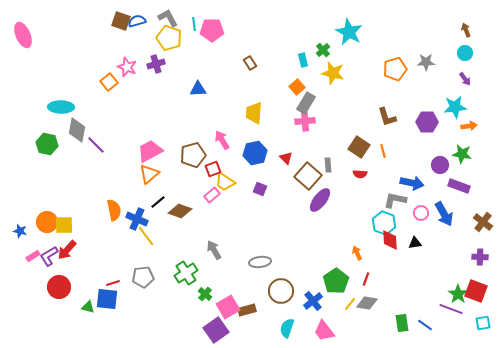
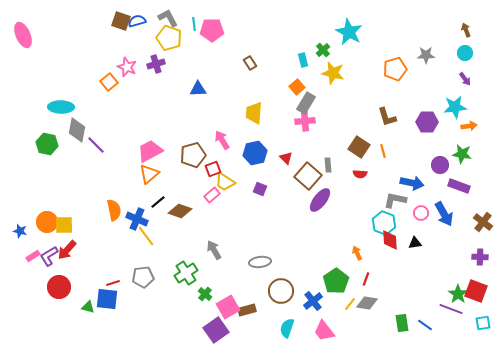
gray star at (426, 62): moved 7 px up
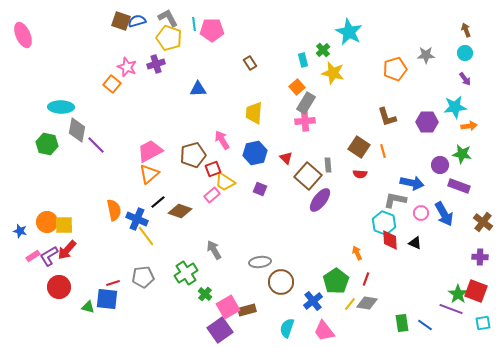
orange square at (109, 82): moved 3 px right, 2 px down; rotated 12 degrees counterclockwise
black triangle at (415, 243): rotated 32 degrees clockwise
brown circle at (281, 291): moved 9 px up
purple square at (216, 330): moved 4 px right
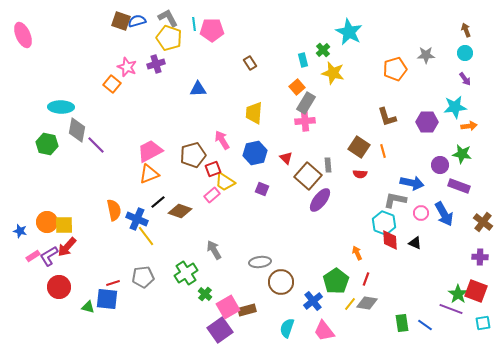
orange triangle at (149, 174): rotated 20 degrees clockwise
purple square at (260, 189): moved 2 px right
red arrow at (67, 250): moved 3 px up
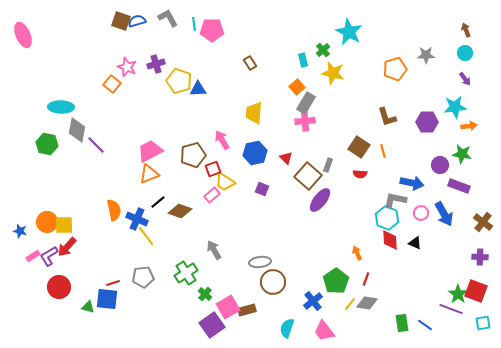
yellow pentagon at (169, 38): moved 10 px right, 43 px down
gray rectangle at (328, 165): rotated 24 degrees clockwise
cyan hexagon at (384, 223): moved 3 px right, 5 px up
brown circle at (281, 282): moved 8 px left
purple square at (220, 330): moved 8 px left, 5 px up
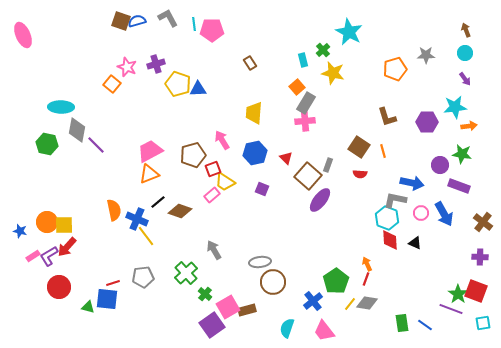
yellow pentagon at (179, 81): moved 1 px left, 3 px down
orange arrow at (357, 253): moved 10 px right, 11 px down
green cross at (186, 273): rotated 10 degrees counterclockwise
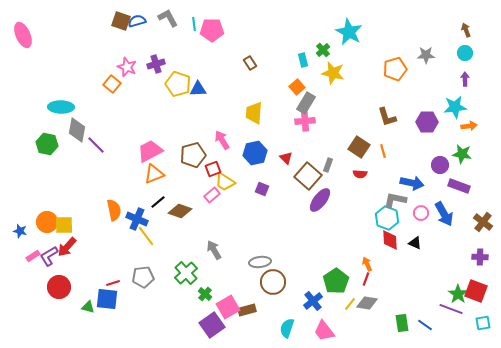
purple arrow at (465, 79): rotated 144 degrees counterclockwise
orange triangle at (149, 174): moved 5 px right
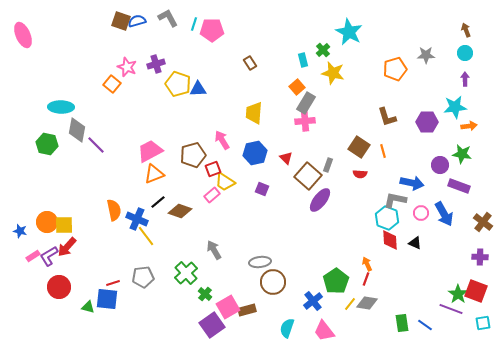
cyan line at (194, 24): rotated 24 degrees clockwise
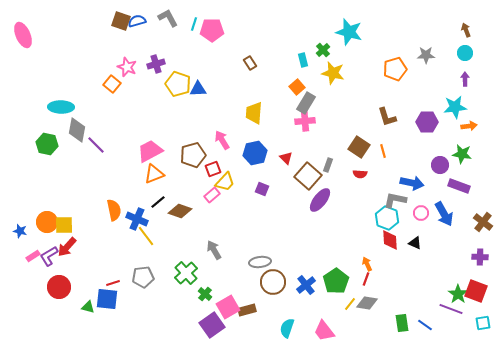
cyan star at (349, 32): rotated 12 degrees counterclockwise
yellow trapezoid at (225, 182): rotated 80 degrees counterclockwise
blue cross at (313, 301): moved 7 px left, 16 px up
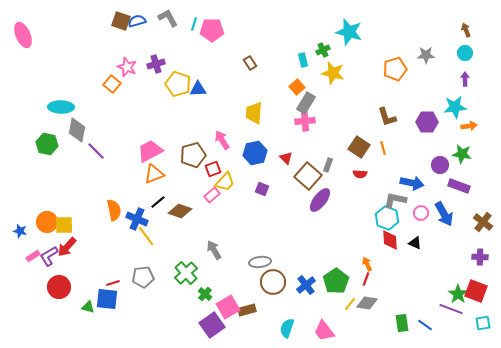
green cross at (323, 50): rotated 16 degrees clockwise
purple line at (96, 145): moved 6 px down
orange line at (383, 151): moved 3 px up
